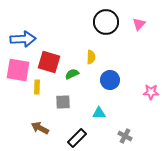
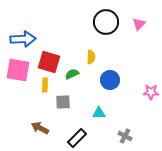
yellow rectangle: moved 8 px right, 2 px up
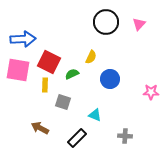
yellow semicircle: rotated 24 degrees clockwise
red square: rotated 10 degrees clockwise
blue circle: moved 1 px up
gray square: rotated 21 degrees clockwise
cyan triangle: moved 4 px left, 2 px down; rotated 24 degrees clockwise
gray cross: rotated 24 degrees counterclockwise
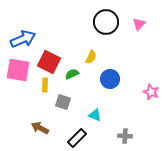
blue arrow: rotated 20 degrees counterclockwise
pink star: rotated 21 degrees clockwise
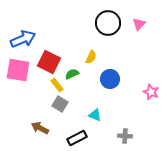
black circle: moved 2 px right, 1 px down
yellow rectangle: moved 12 px right; rotated 40 degrees counterclockwise
gray square: moved 3 px left, 2 px down; rotated 14 degrees clockwise
black rectangle: rotated 18 degrees clockwise
